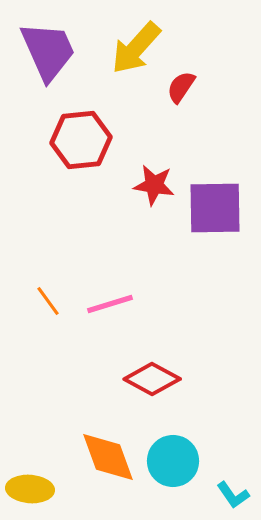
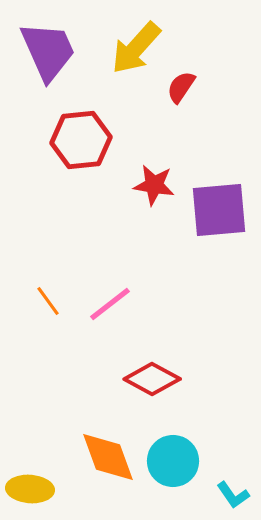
purple square: moved 4 px right, 2 px down; rotated 4 degrees counterclockwise
pink line: rotated 21 degrees counterclockwise
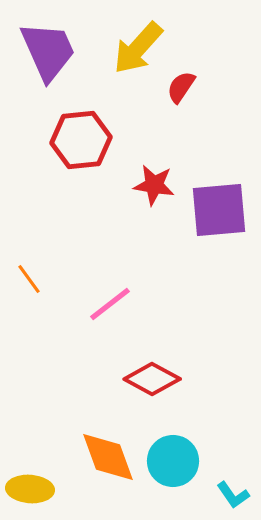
yellow arrow: moved 2 px right
orange line: moved 19 px left, 22 px up
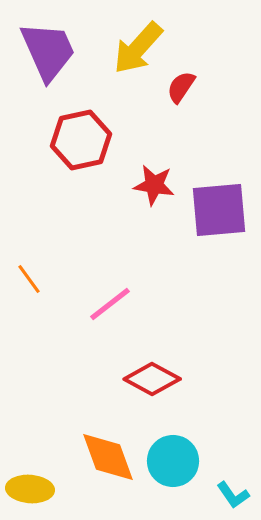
red hexagon: rotated 6 degrees counterclockwise
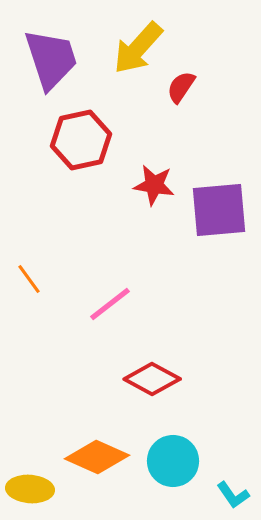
purple trapezoid: moved 3 px right, 8 px down; rotated 6 degrees clockwise
orange diamond: moved 11 px left; rotated 46 degrees counterclockwise
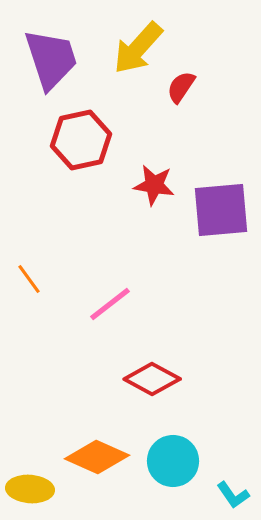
purple square: moved 2 px right
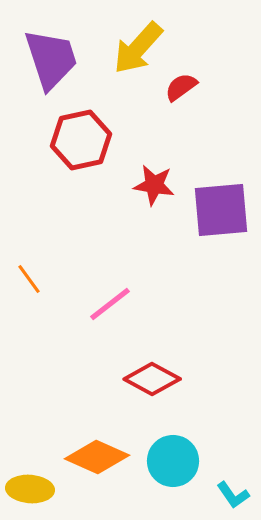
red semicircle: rotated 20 degrees clockwise
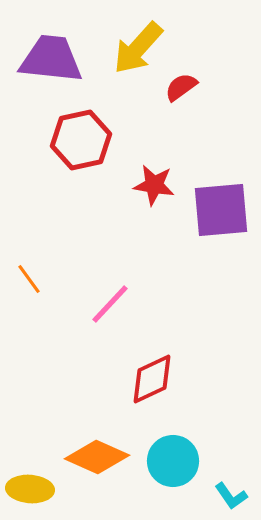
purple trapezoid: rotated 66 degrees counterclockwise
pink line: rotated 9 degrees counterclockwise
red diamond: rotated 54 degrees counterclockwise
cyan L-shape: moved 2 px left, 1 px down
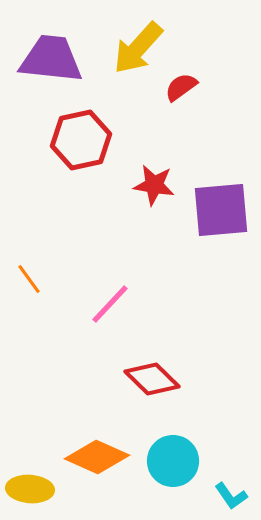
red diamond: rotated 70 degrees clockwise
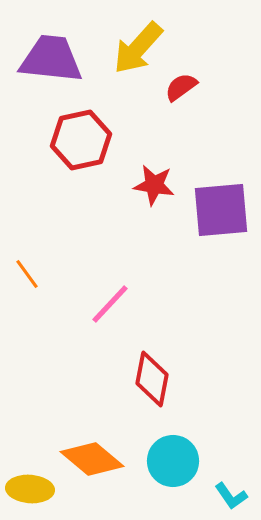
orange line: moved 2 px left, 5 px up
red diamond: rotated 56 degrees clockwise
orange diamond: moved 5 px left, 2 px down; rotated 16 degrees clockwise
